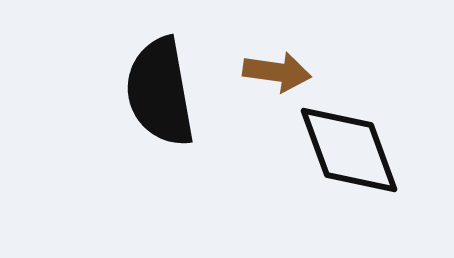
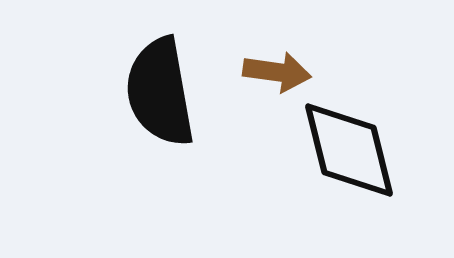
black diamond: rotated 6 degrees clockwise
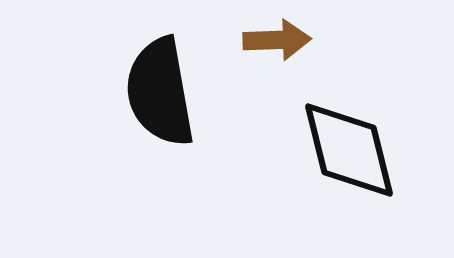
brown arrow: moved 32 px up; rotated 10 degrees counterclockwise
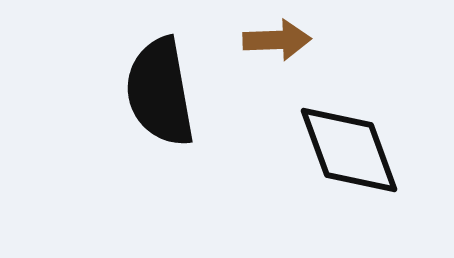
black diamond: rotated 6 degrees counterclockwise
